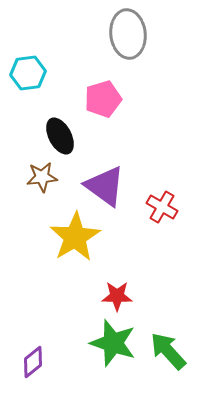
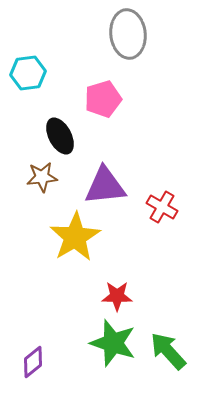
purple triangle: rotated 42 degrees counterclockwise
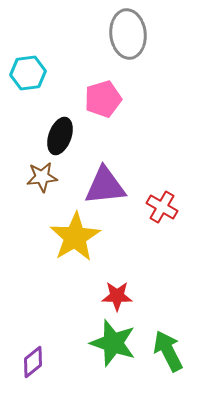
black ellipse: rotated 48 degrees clockwise
green arrow: rotated 15 degrees clockwise
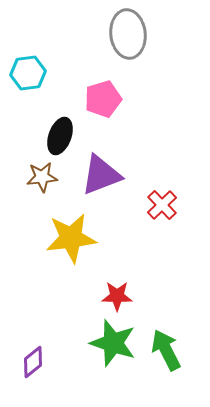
purple triangle: moved 4 px left, 11 px up; rotated 15 degrees counterclockwise
red cross: moved 2 px up; rotated 16 degrees clockwise
yellow star: moved 4 px left, 1 px down; rotated 24 degrees clockwise
green arrow: moved 2 px left, 1 px up
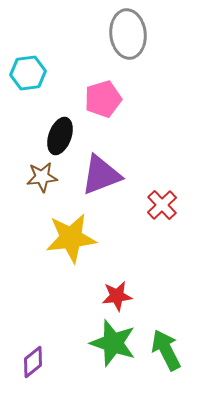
red star: rotated 8 degrees counterclockwise
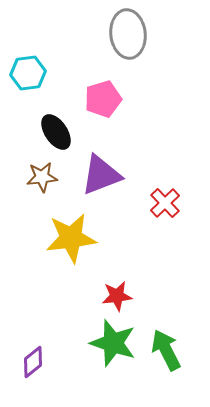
black ellipse: moved 4 px left, 4 px up; rotated 54 degrees counterclockwise
red cross: moved 3 px right, 2 px up
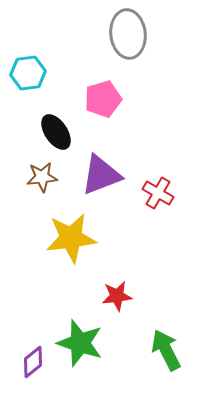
red cross: moved 7 px left, 10 px up; rotated 16 degrees counterclockwise
green star: moved 33 px left
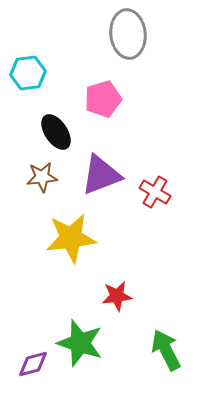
red cross: moved 3 px left, 1 px up
purple diamond: moved 2 px down; rotated 24 degrees clockwise
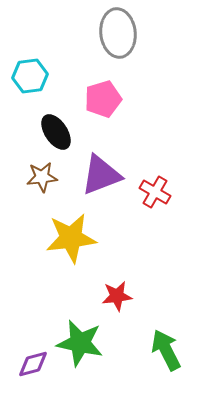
gray ellipse: moved 10 px left, 1 px up
cyan hexagon: moved 2 px right, 3 px down
green star: rotated 6 degrees counterclockwise
